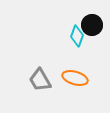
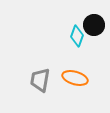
black circle: moved 2 px right
gray trapezoid: rotated 40 degrees clockwise
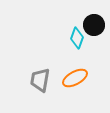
cyan diamond: moved 2 px down
orange ellipse: rotated 45 degrees counterclockwise
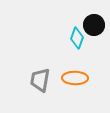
orange ellipse: rotated 30 degrees clockwise
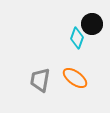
black circle: moved 2 px left, 1 px up
orange ellipse: rotated 35 degrees clockwise
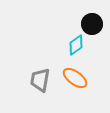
cyan diamond: moved 1 px left, 7 px down; rotated 35 degrees clockwise
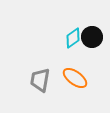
black circle: moved 13 px down
cyan diamond: moved 3 px left, 7 px up
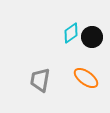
cyan diamond: moved 2 px left, 5 px up
orange ellipse: moved 11 px right
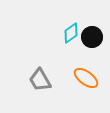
gray trapezoid: rotated 40 degrees counterclockwise
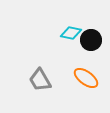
cyan diamond: rotated 45 degrees clockwise
black circle: moved 1 px left, 3 px down
